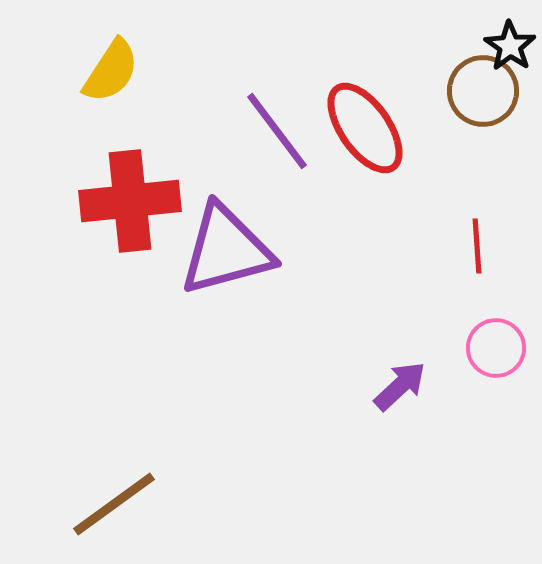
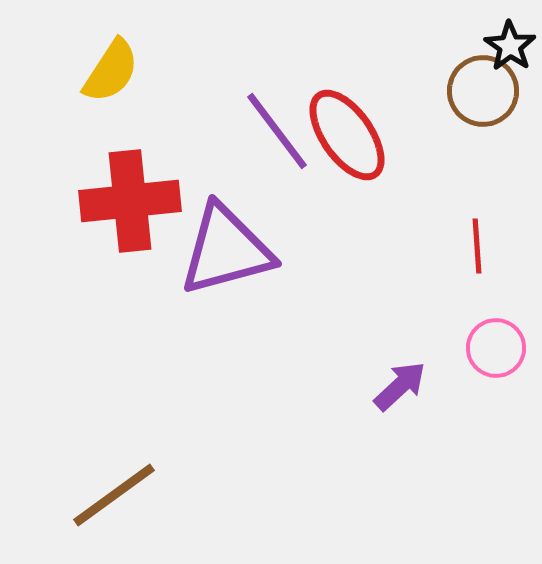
red ellipse: moved 18 px left, 7 px down
brown line: moved 9 px up
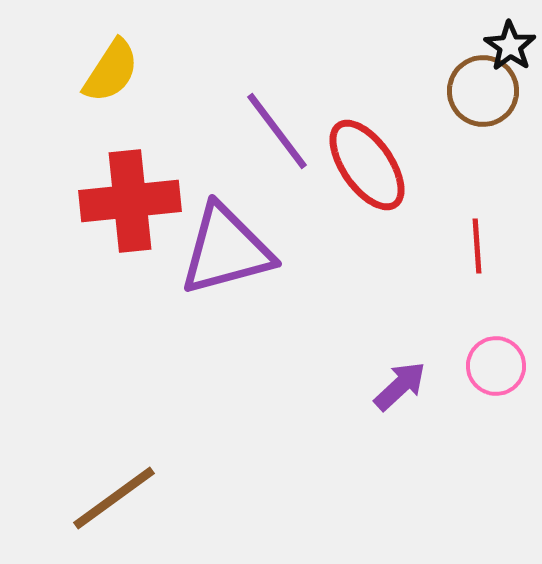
red ellipse: moved 20 px right, 30 px down
pink circle: moved 18 px down
brown line: moved 3 px down
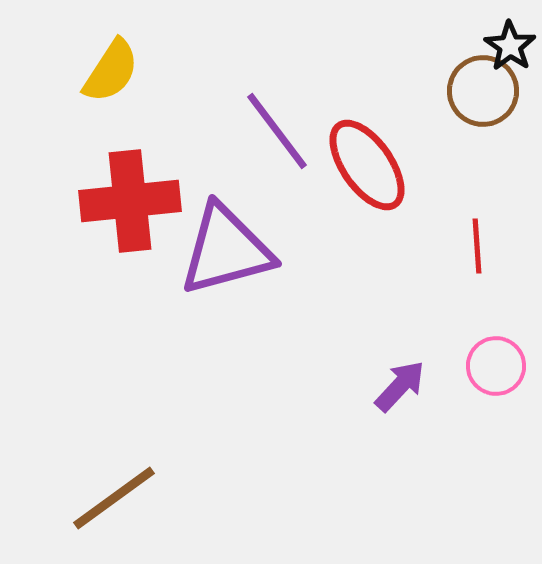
purple arrow: rotated 4 degrees counterclockwise
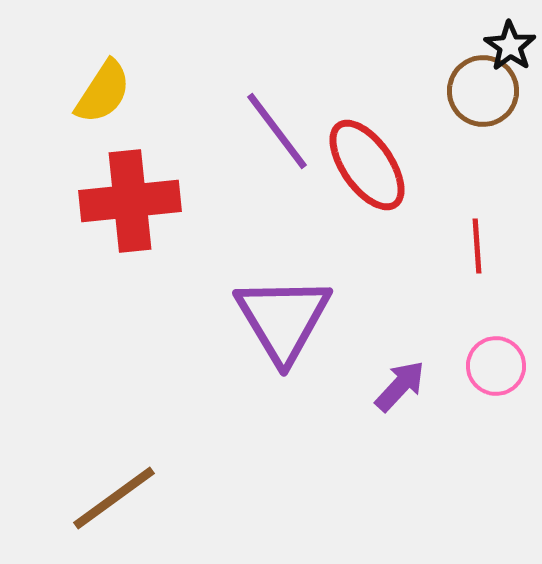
yellow semicircle: moved 8 px left, 21 px down
purple triangle: moved 57 px right, 69 px down; rotated 46 degrees counterclockwise
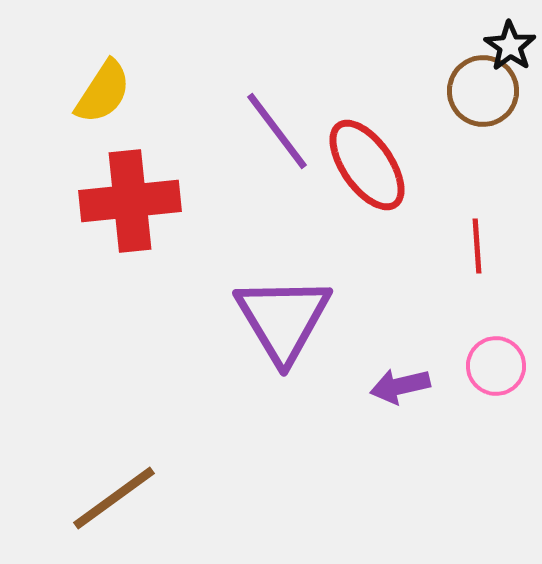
purple arrow: rotated 146 degrees counterclockwise
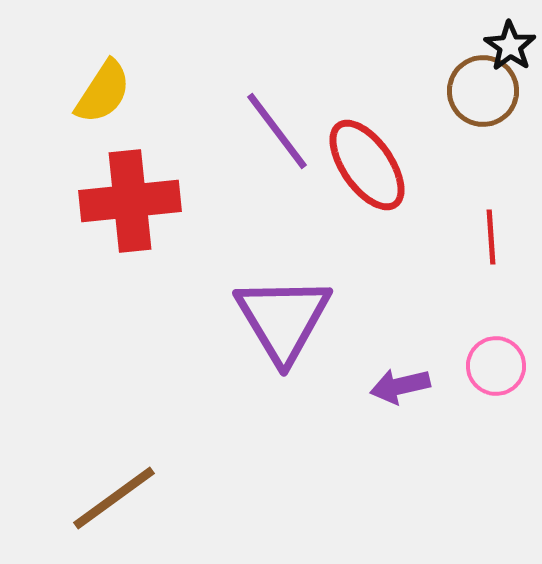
red line: moved 14 px right, 9 px up
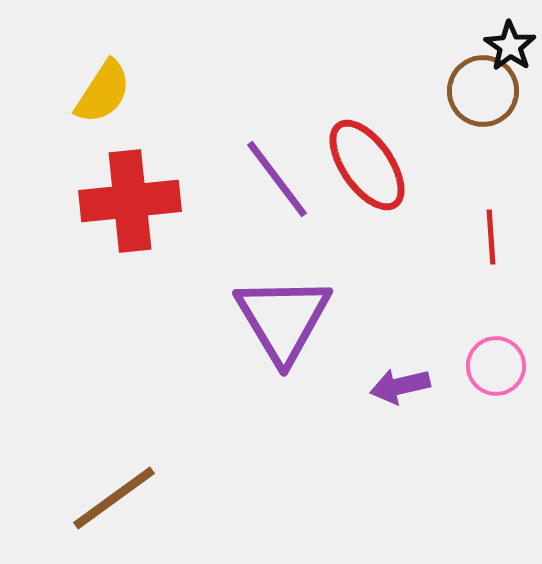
purple line: moved 48 px down
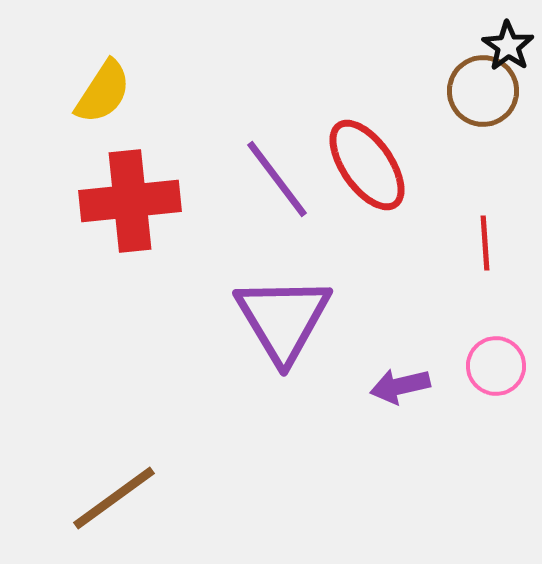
black star: moved 2 px left
red line: moved 6 px left, 6 px down
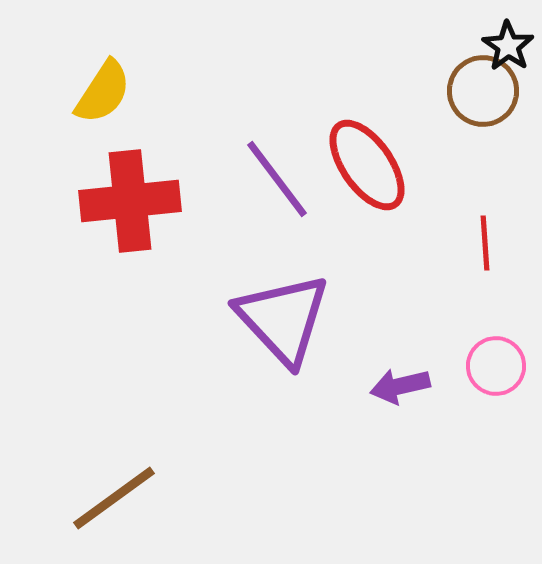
purple triangle: rotated 12 degrees counterclockwise
